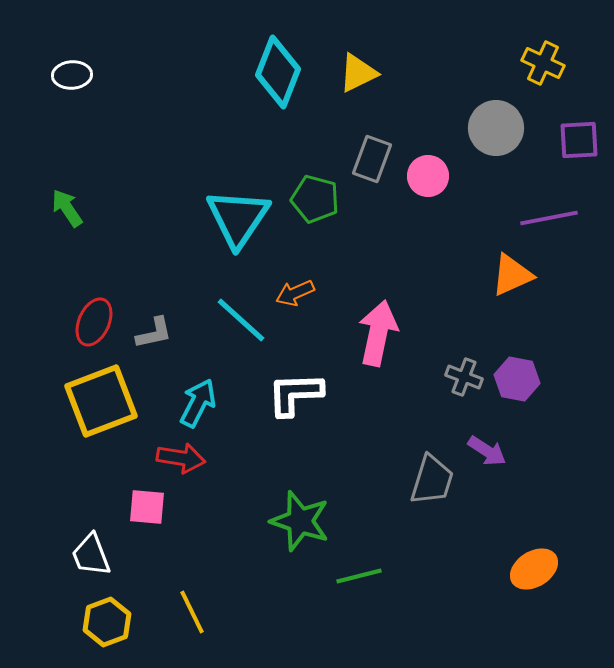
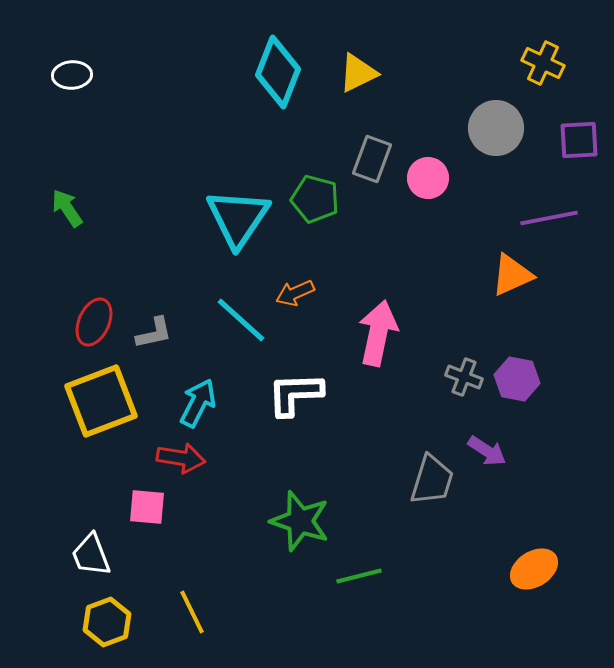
pink circle: moved 2 px down
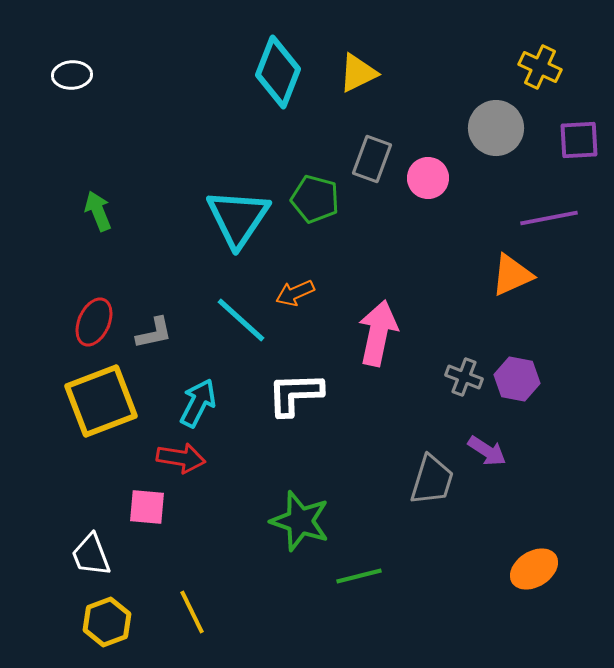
yellow cross: moved 3 px left, 4 px down
green arrow: moved 31 px right, 3 px down; rotated 12 degrees clockwise
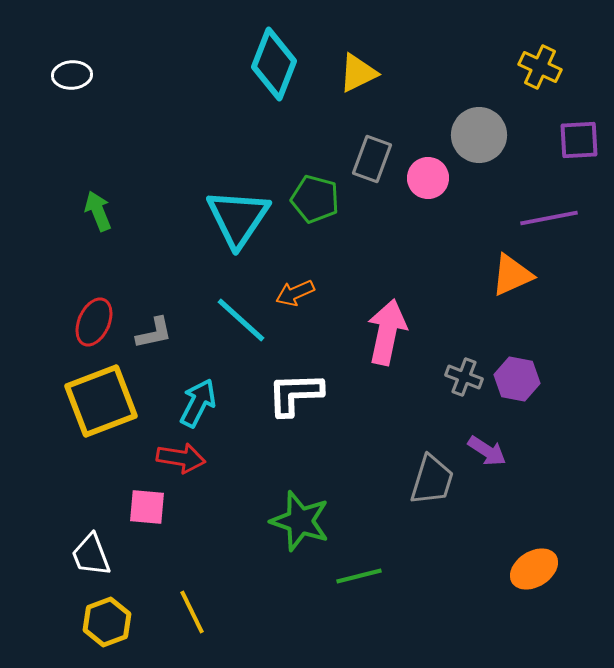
cyan diamond: moved 4 px left, 8 px up
gray circle: moved 17 px left, 7 px down
pink arrow: moved 9 px right, 1 px up
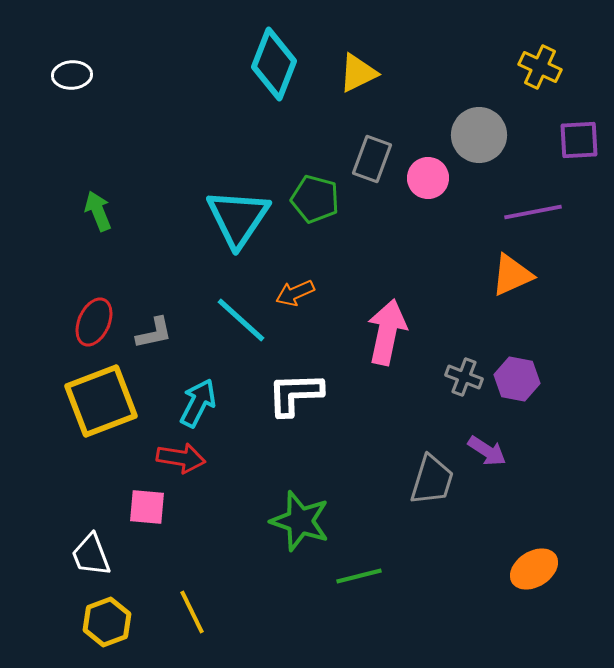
purple line: moved 16 px left, 6 px up
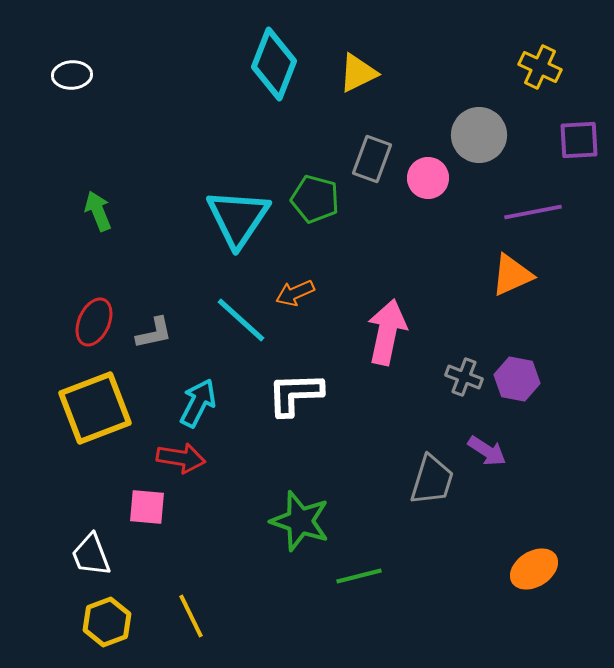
yellow square: moved 6 px left, 7 px down
yellow line: moved 1 px left, 4 px down
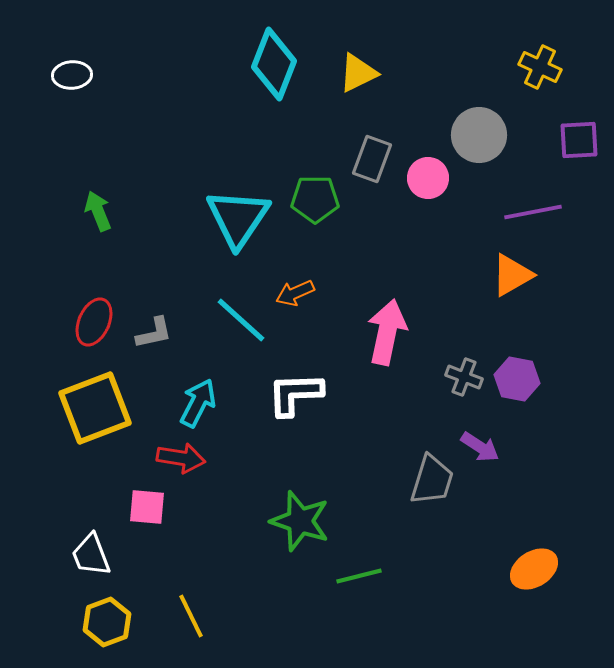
green pentagon: rotated 15 degrees counterclockwise
orange triangle: rotated 6 degrees counterclockwise
purple arrow: moved 7 px left, 4 px up
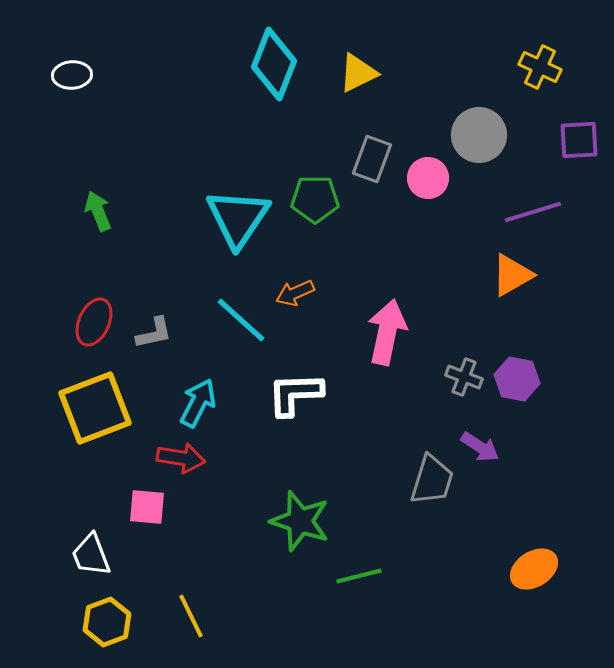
purple line: rotated 6 degrees counterclockwise
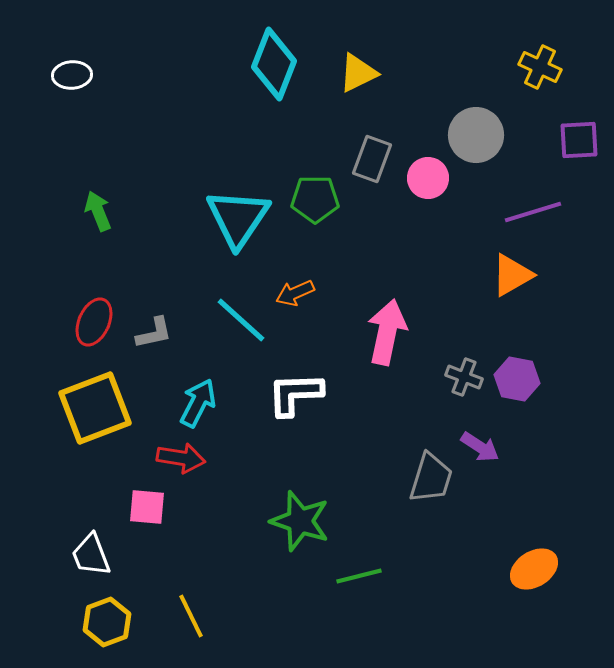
gray circle: moved 3 px left
gray trapezoid: moved 1 px left, 2 px up
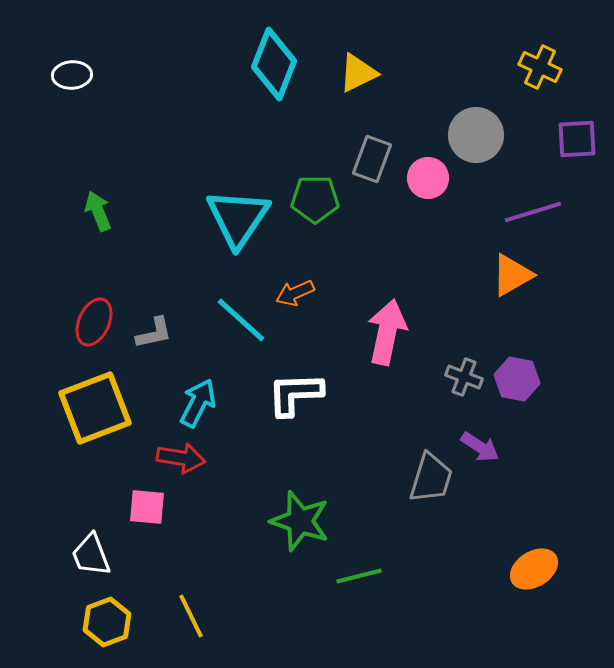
purple square: moved 2 px left, 1 px up
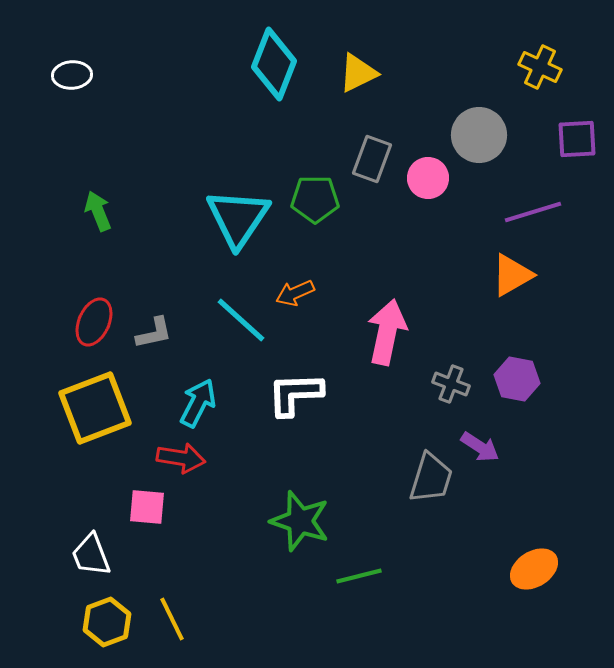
gray circle: moved 3 px right
gray cross: moved 13 px left, 7 px down
yellow line: moved 19 px left, 3 px down
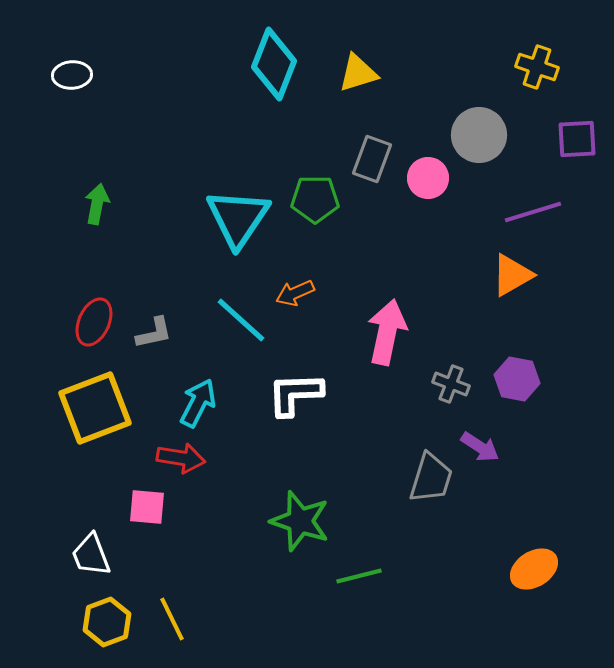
yellow cross: moved 3 px left; rotated 6 degrees counterclockwise
yellow triangle: rotated 9 degrees clockwise
green arrow: moved 1 px left, 7 px up; rotated 33 degrees clockwise
